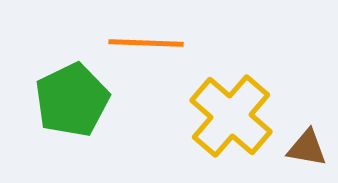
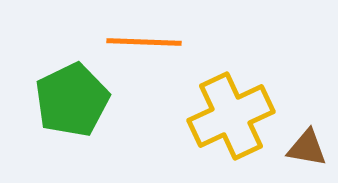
orange line: moved 2 px left, 1 px up
yellow cross: rotated 24 degrees clockwise
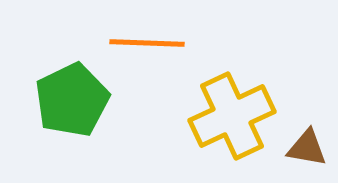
orange line: moved 3 px right, 1 px down
yellow cross: moved 1 px right
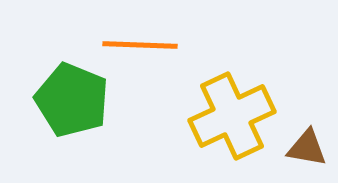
orange line: moved 7 px left, 2 px down
green pentagon: rotated 24 degrees counterclockwise
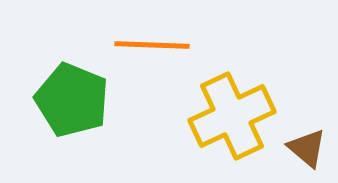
orange line: moved 12 px right
brown triangle: rotated 30 degrees clockwise
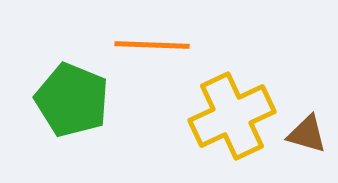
brown triangle: moved 14 px up; rotated 24 degrees counterclockwise
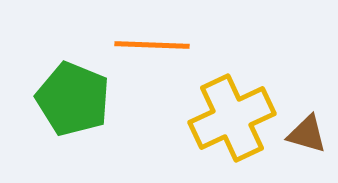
green pentagon: moved 1 px right, 1 px up
yellow cross: moved 2 px down
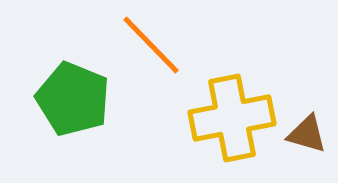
orange line: moved 1 px left; rotated 44 degrees clockwise
yellow cross: rotated 14 degrees clockwise
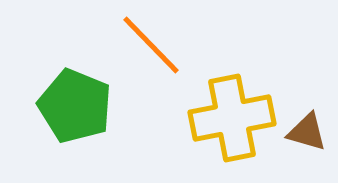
green pentagon: moved 2 px right, 7 px down
brown triangle: moved 2 px up
